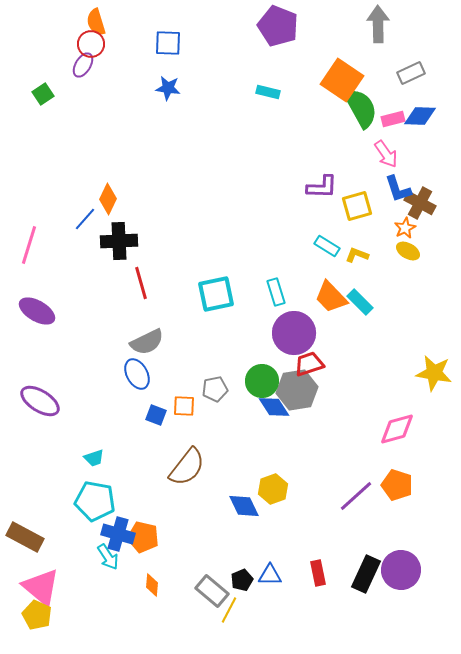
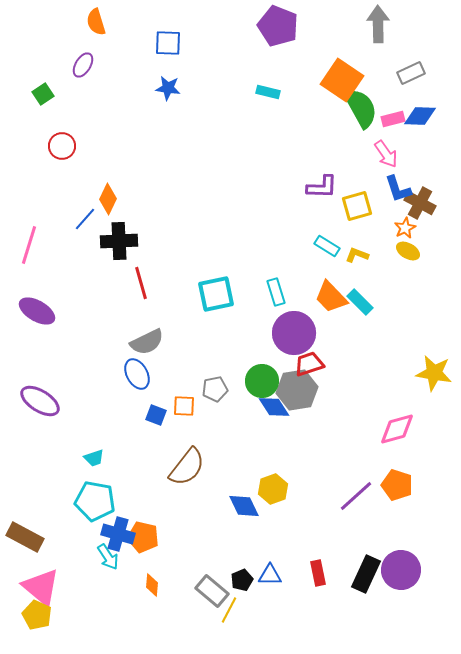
red circle at (91, 44): moved 29 px left, 102 px down
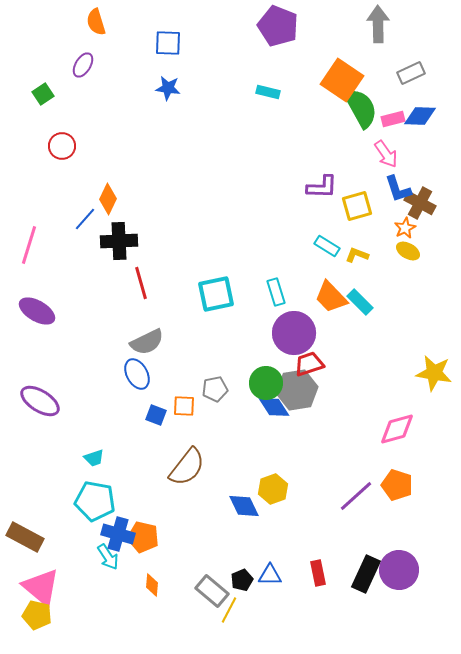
green circle at (262, 381): moved 4 px right, 2 px down
purple circle at (401, 570): moved 2 px left
yellow pentagon at (37, 615): rotated 12 degrees counterclockwise
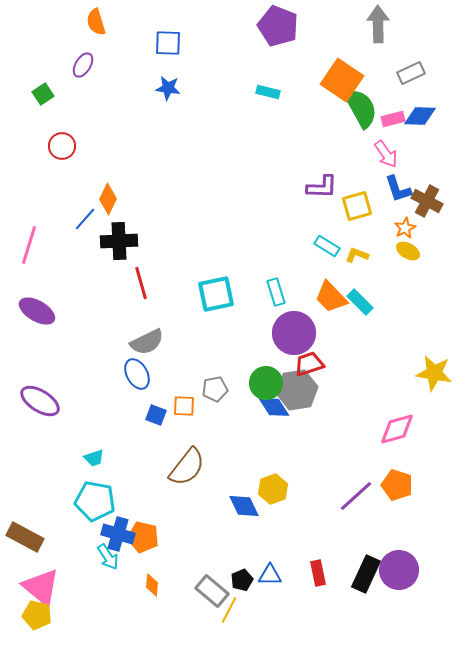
brown cross at (420, 203): moved 7 px right, 2 px up
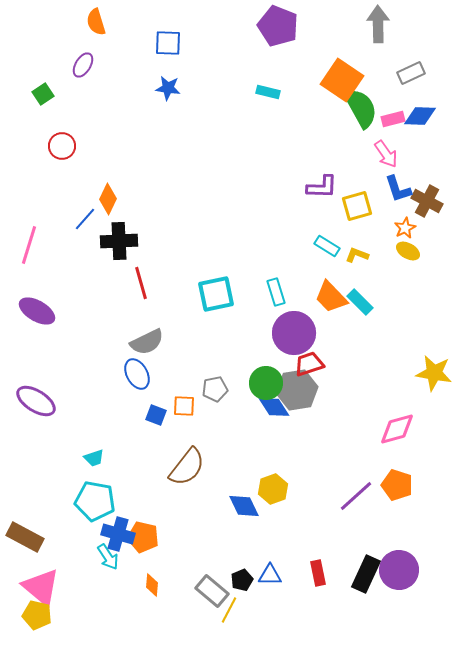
purple ellipse at (40, 401): moved 4 px left
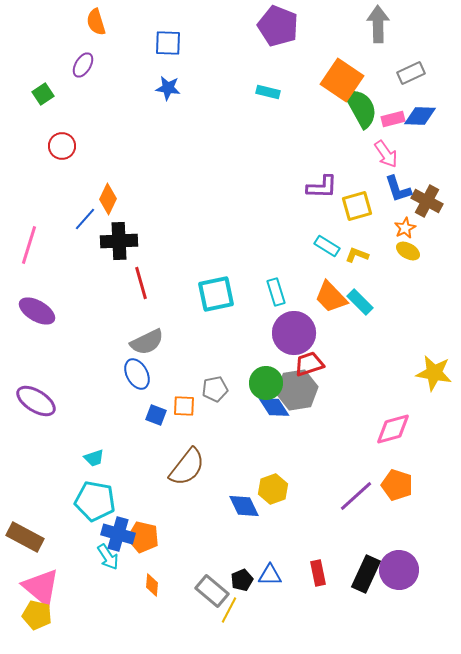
pink diamond at (397, 429): moved 4 px left
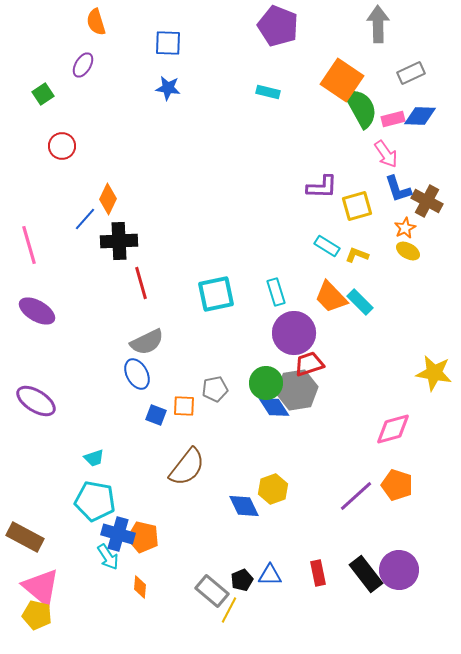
pink line at (29, 245): rotated 33 degrees counterclockwise
black rectangle at (366, 574): rotated 63 degrees counterclockwise
orange diamond at (152, 585): moved 12 px left, 2 px down
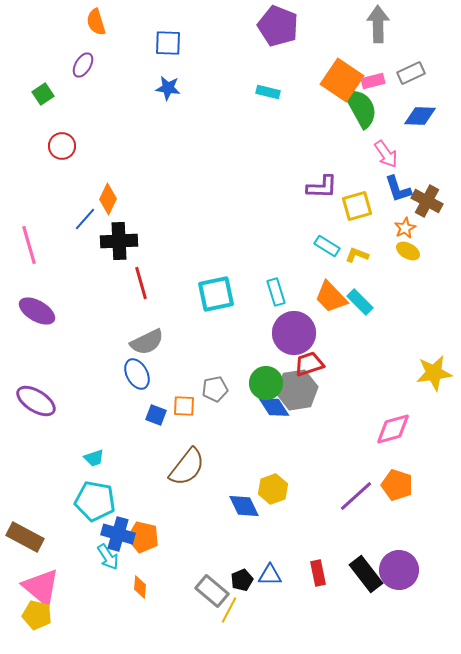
pink rectangle at (393, 119): moved 20 px left, 38 px up
yellow star at (434, 373): rotated 18 degrees counterclockwise
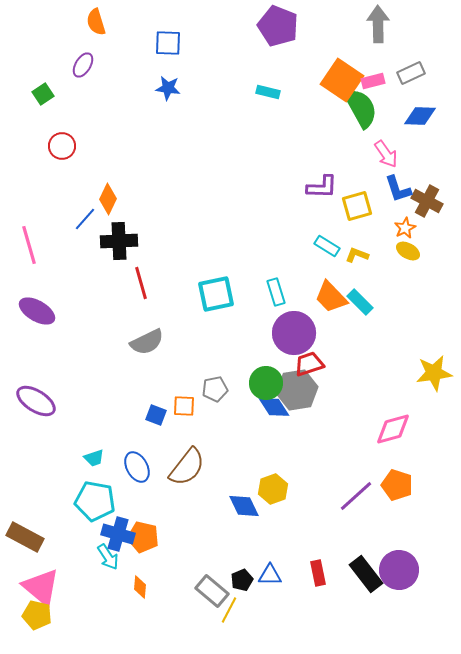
blue ellipse at (137, 374): moved 93 px down
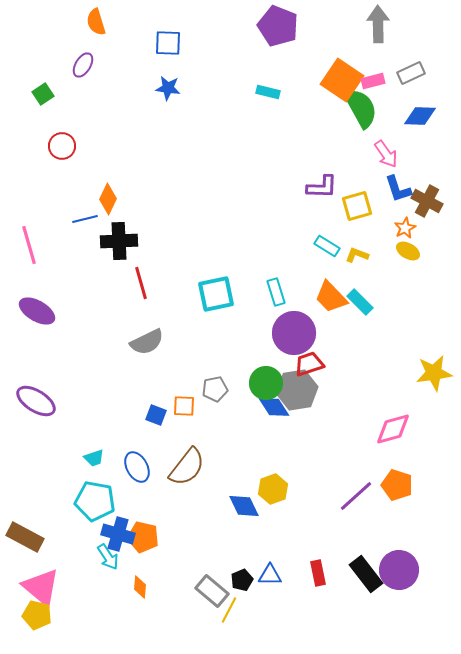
blue line at (85, 219): rotated 35 degrees clockwise
